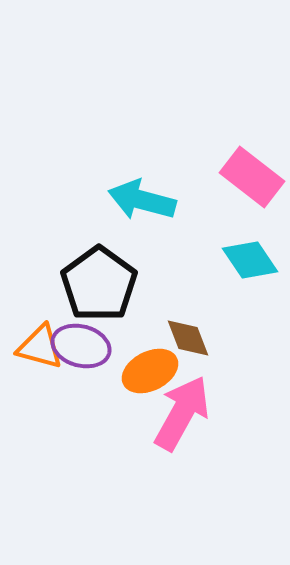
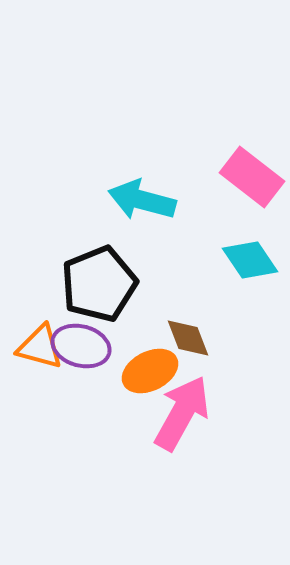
black pentagon: rotated 14 degrees clockwise
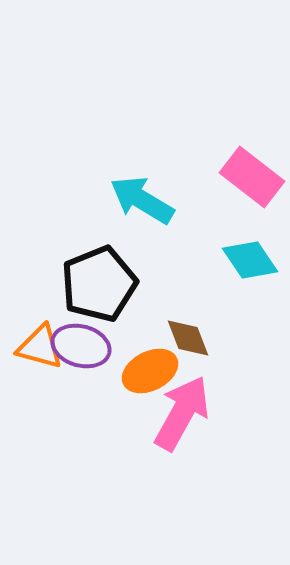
cyan arrow: rotated 16 degrees clockwise
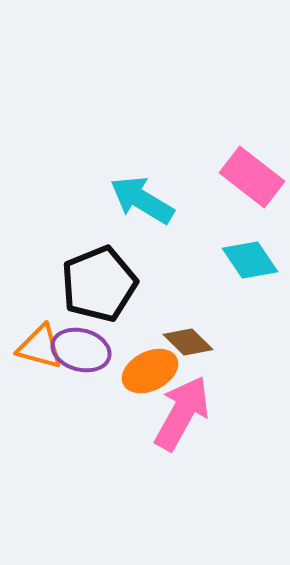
brown diamond: moved 4 px down; rotated 24 degrees counterclockwise
purple ellipse: moved 4 px down
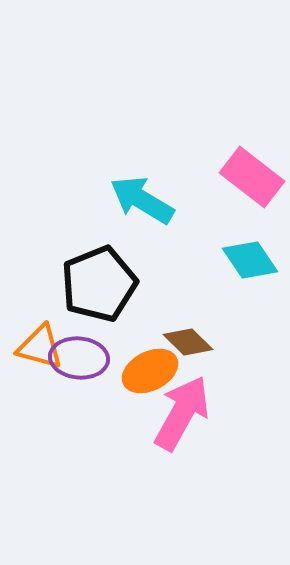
purple ellipse: moved 2 px left, 8 px down; rotated 10 degrees counterclockwise
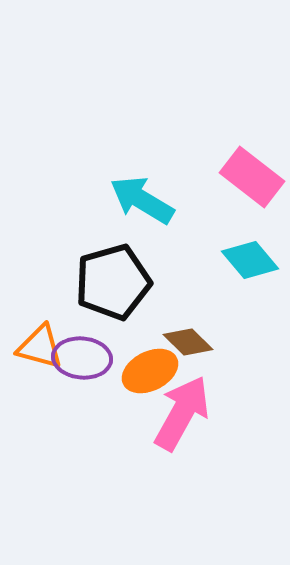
cyan diamond: rotated 6 degrees counterclockwise
black pentagon: moved 14 px right, 2 px up; rotated 6 degrees clockwise
purple ellipse: moved 3 px right
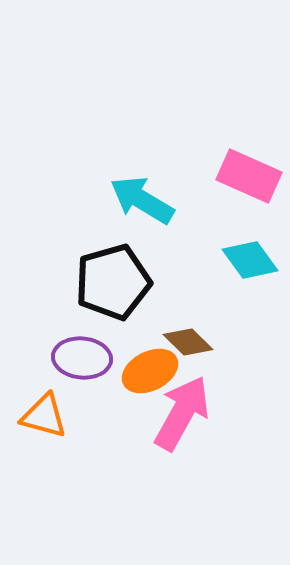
pink rectangle: moved 3 px left, 1 px up; rotated 14 degrees counterclockwise
cyan diamond: rotated 4 degrees clockwise
orange triangle: moved 4 px right, 69 px down
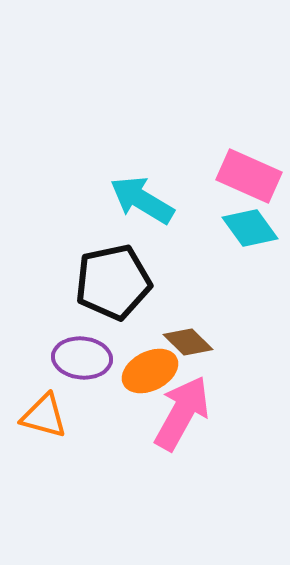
cyan diamond: moved 32 px up
black pentagon: rotated 4 degrees clockwise
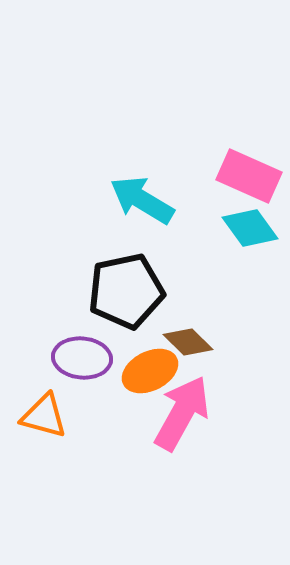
black pentagon: moved 13 px right, 9 px down
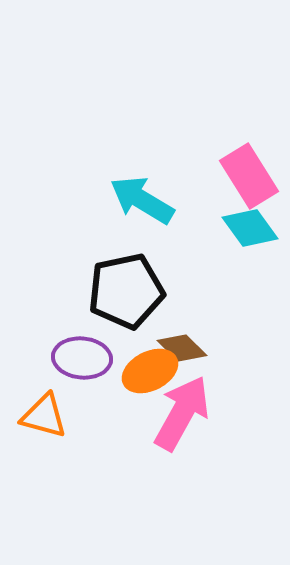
pink rectangle: rotated 34 degrees clockwise
brown diamond: moved 6 px left, 6 px down
